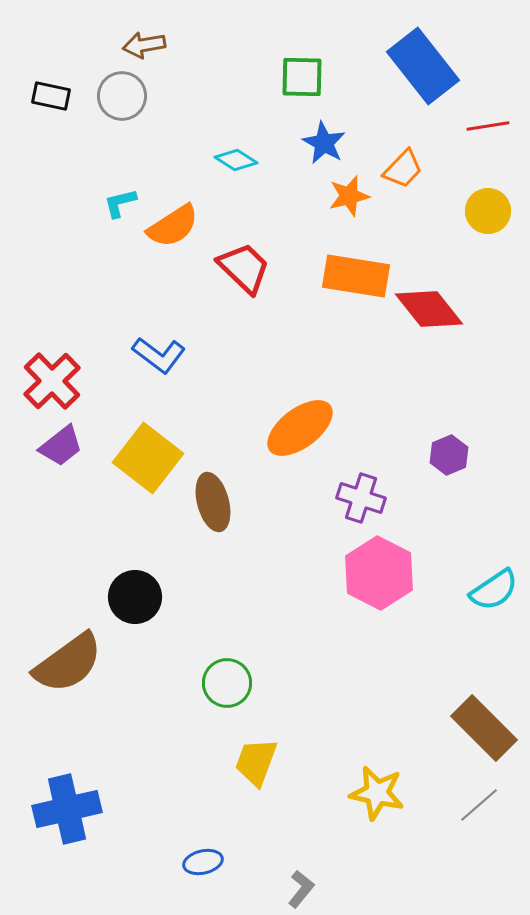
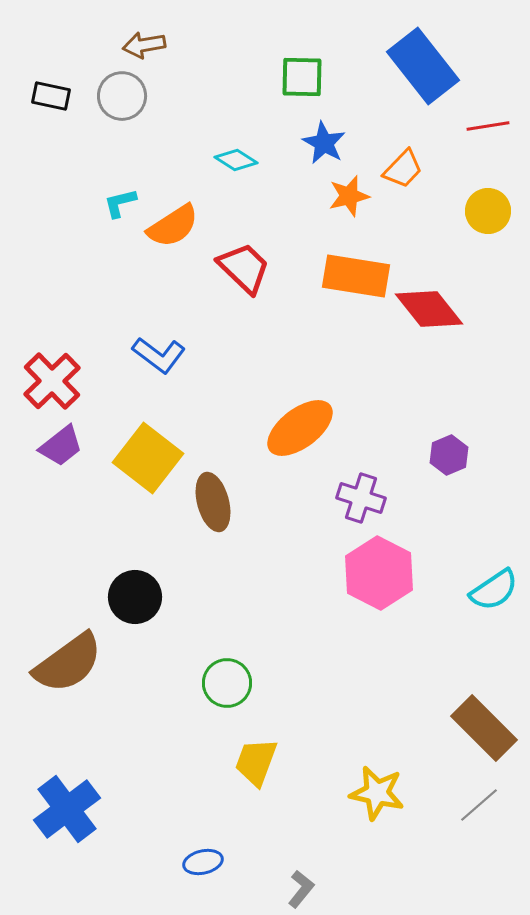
blue cross: rotated 24 degrees counterclockwise
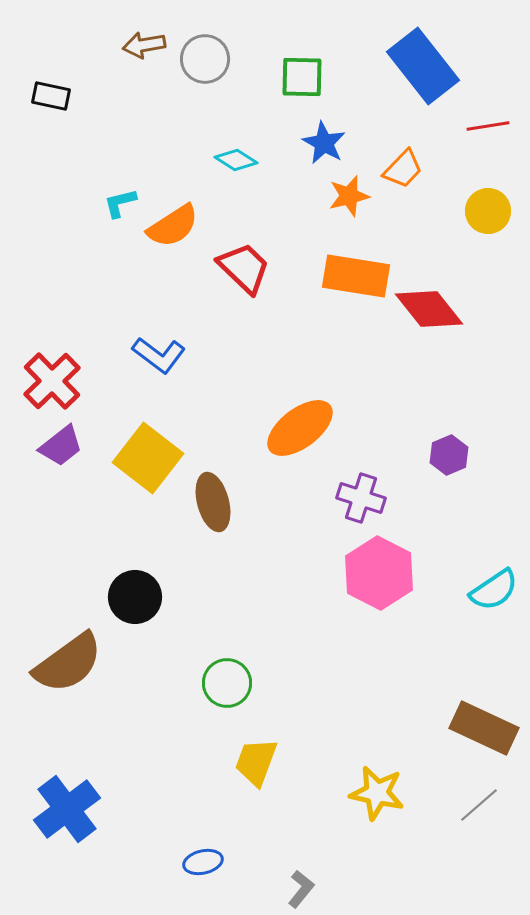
gray circle: moved 83 px right, 37 px up
brown rectangle: rotated 20 degrees counterclockwise
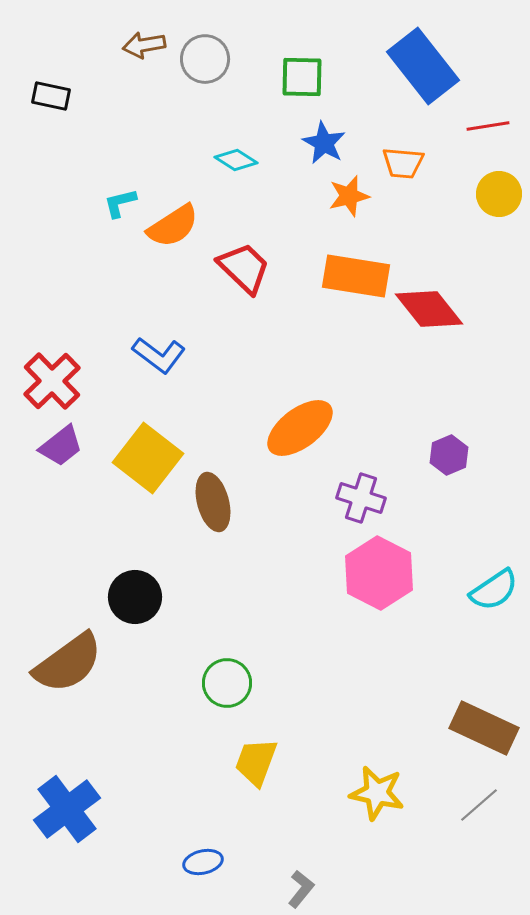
orange trapezoid: moved 6 px up; rotated 51 degrees clockwise
yellow circle: moved 11 px right, 17 px up
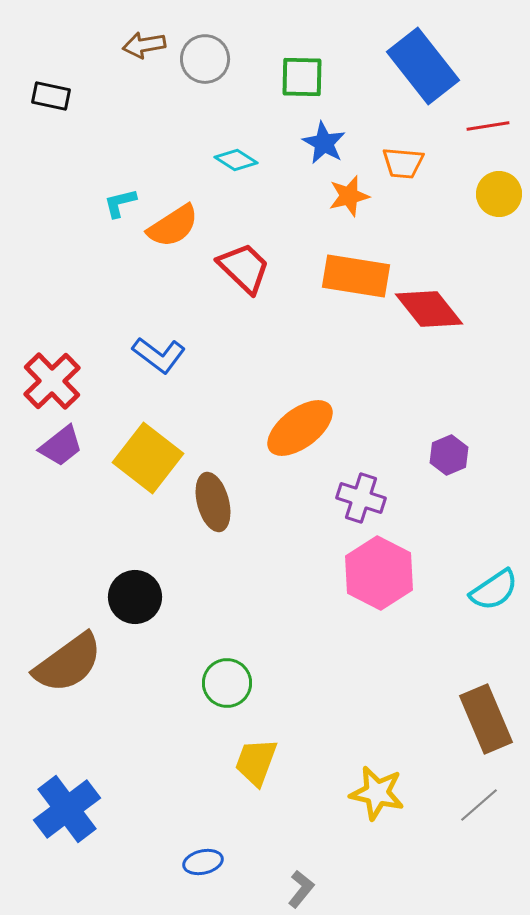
brown rectangle: moved 2 px right, 9 px up; rotated 42 degrees clockwise
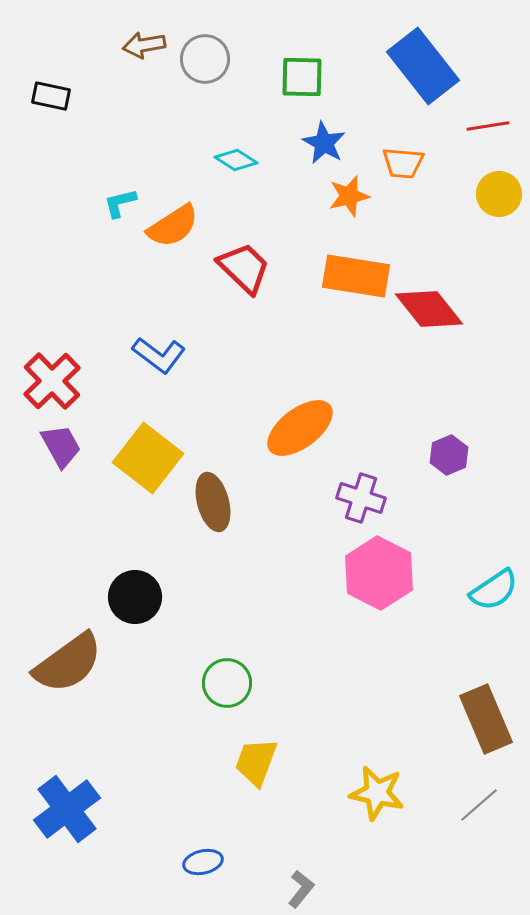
purple trapezoid: rotated 81 degrees counterclockwise
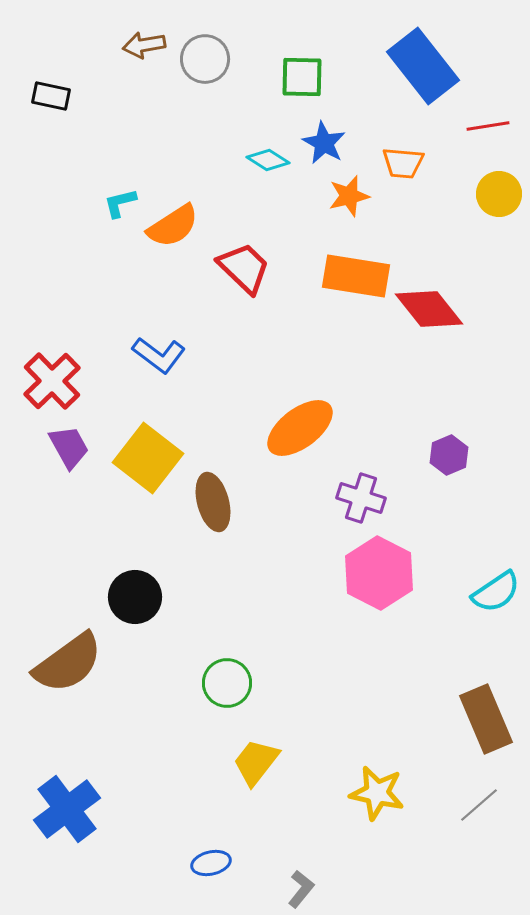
cyan diamond: moved 32 px right
purple trapezoid: moved 8 px right, 1 px down
cyan semicircle: moved 2 px right, 2 px down
yellow trapezoid: rotated 18 degrees clockwise
blue ellipse: moved 8 px right, 1 px down
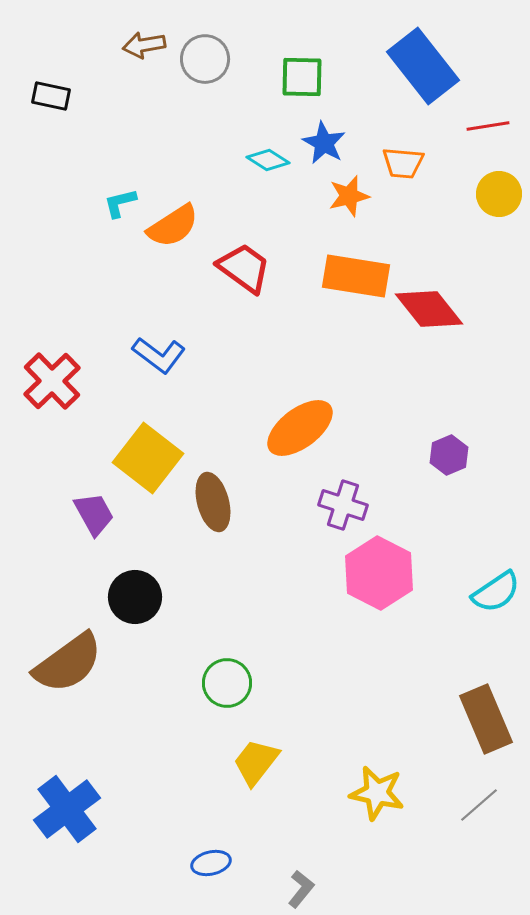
red trapezoid: rotated 8 degrees counterclockwise
purple trapezoid: moved 25 px right, 67 px down
purple cross: moved 18 px left, 7 px down
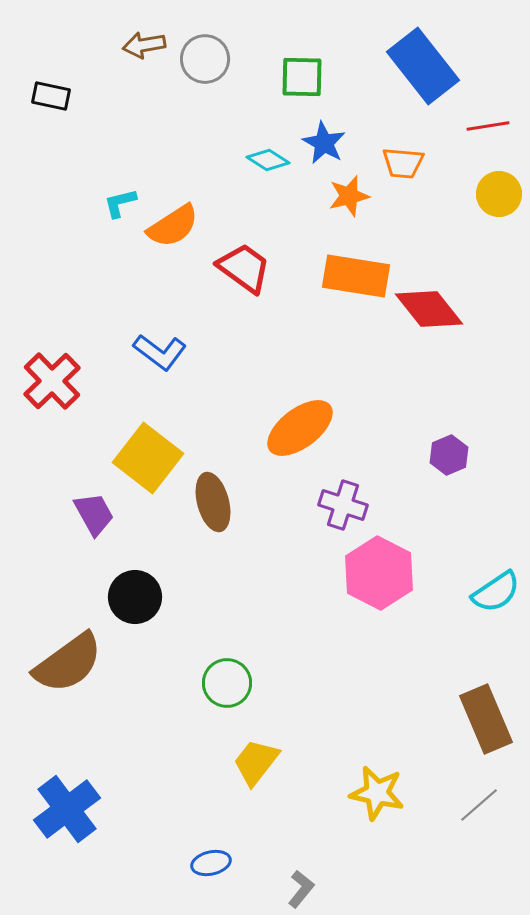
blue L-shape: moved 1 px right, 3 px up
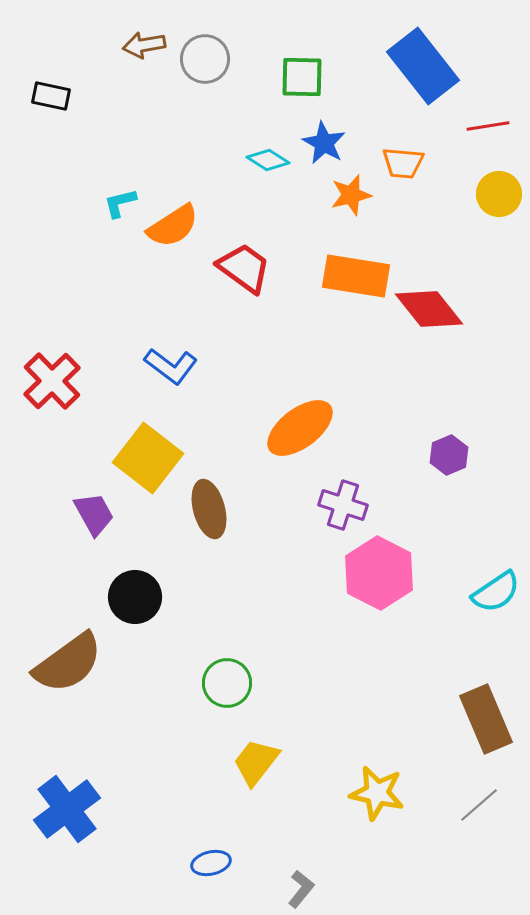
orange star: moved 2 px right, 1 px up
blue L-shape: moved 11 px right, 14 px down
brown ellipse: moved 4 px left, 7 px down
